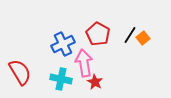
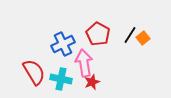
red semicircle: moved 14 px right
red star: moved 3 px left; rotated 21 degrees clockwise
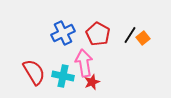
blue cross: moved 11 px up
cyan cross: moved 2 px right, 3 px up
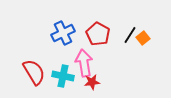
red star: rotated 14 degrees clockwise
